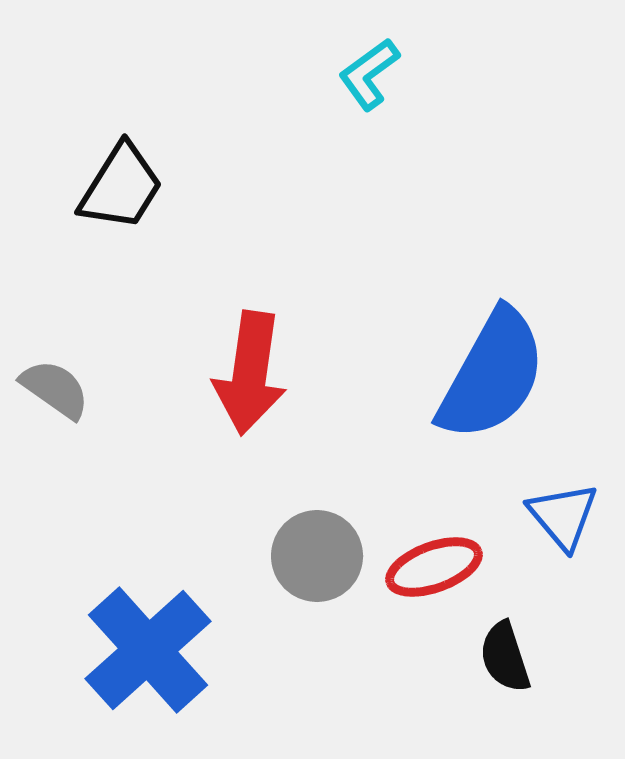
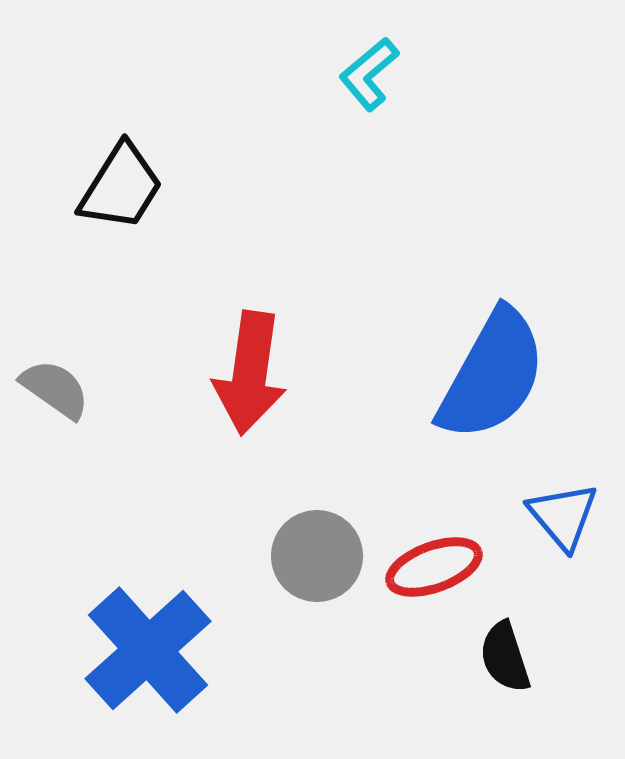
cyan L-shape: rotated 4 degrees counterclockwise
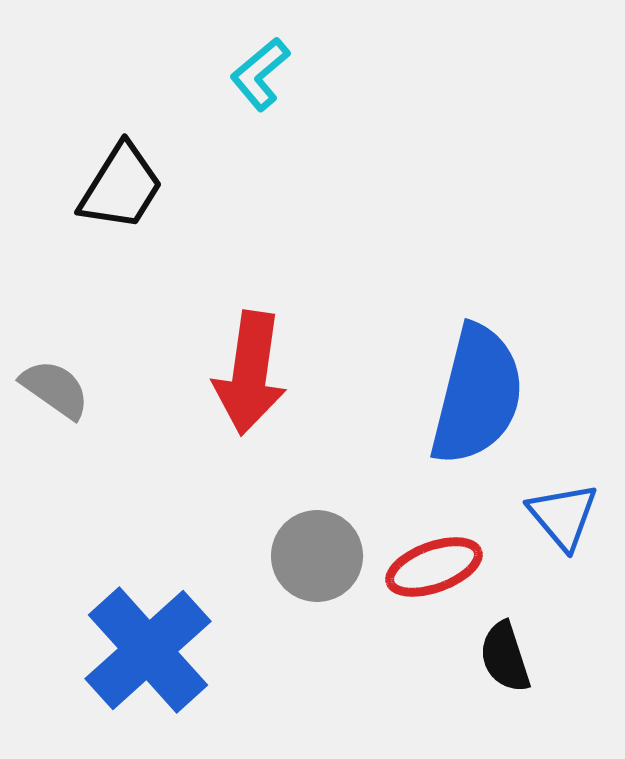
cyan L-shape: moved 109 px left
blue semicircle: moved 15 px left, 20 px down; rotated 15 degrees counterclockwise
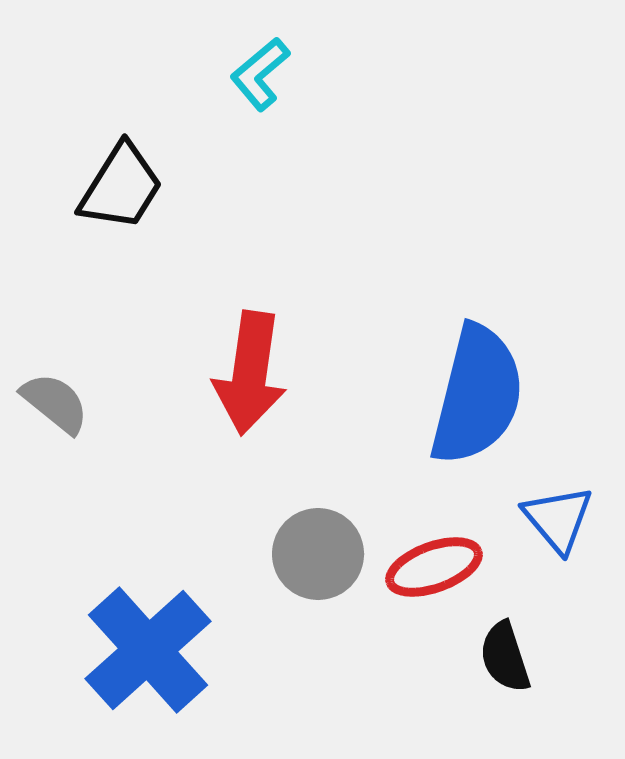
gray semicircle: moved 14 px down; rotated 4 degrees clockwise
blue triangle: moved 5 px left, 3 px down
gray circle: moved 1 px right, 2 px up
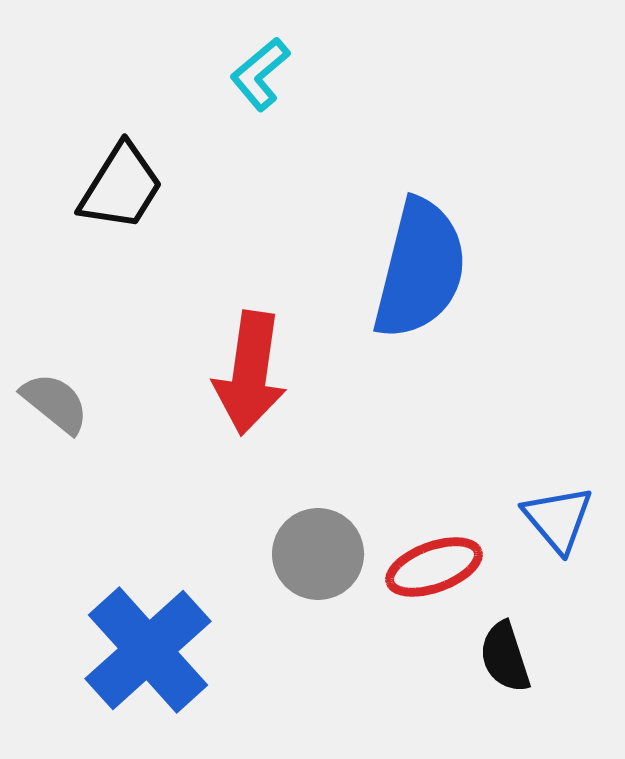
blue semicircle: moved 57 px left, 126 px up
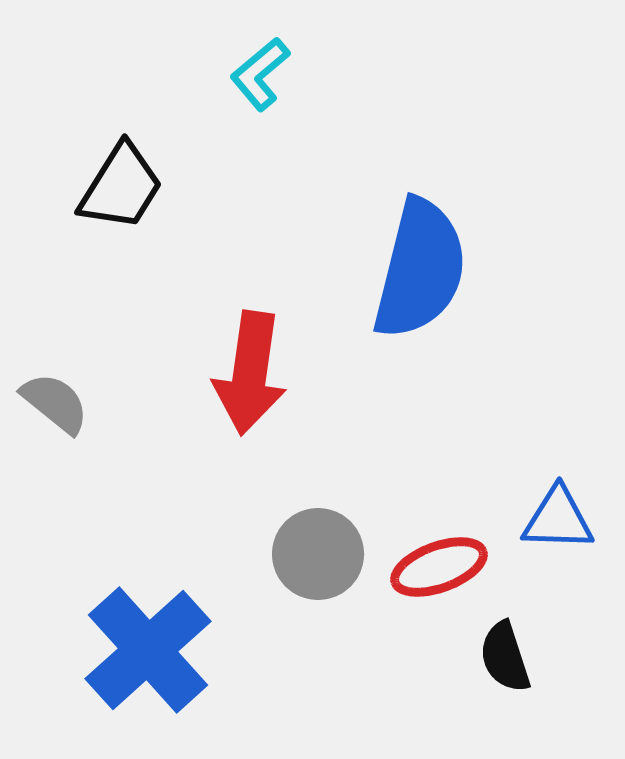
blue triangle: rotated 48 degrees counterclockwise
red ellipse: moved 5 px right
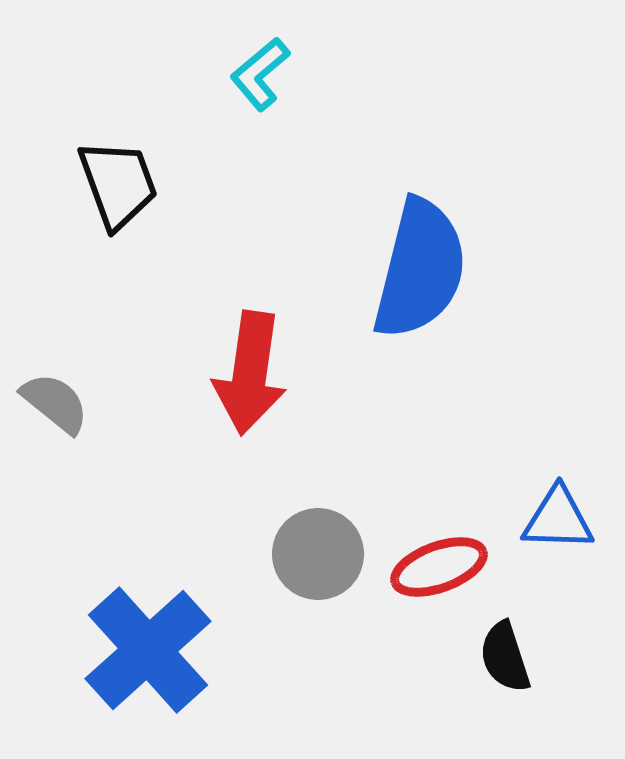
black trapezoid: moved 3 px left, 3 px up; rotated 52 degrees counterclockwise
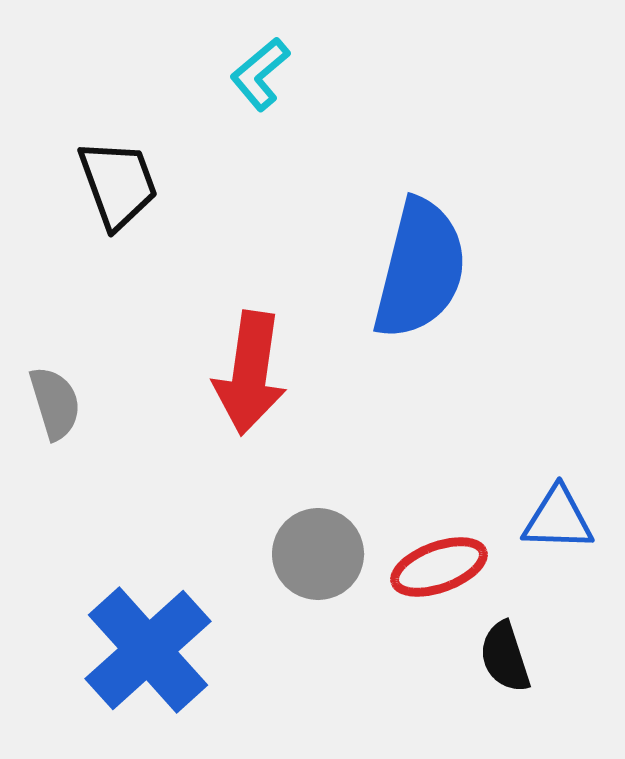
gray semicircle: rotated 34 degrees clockwise
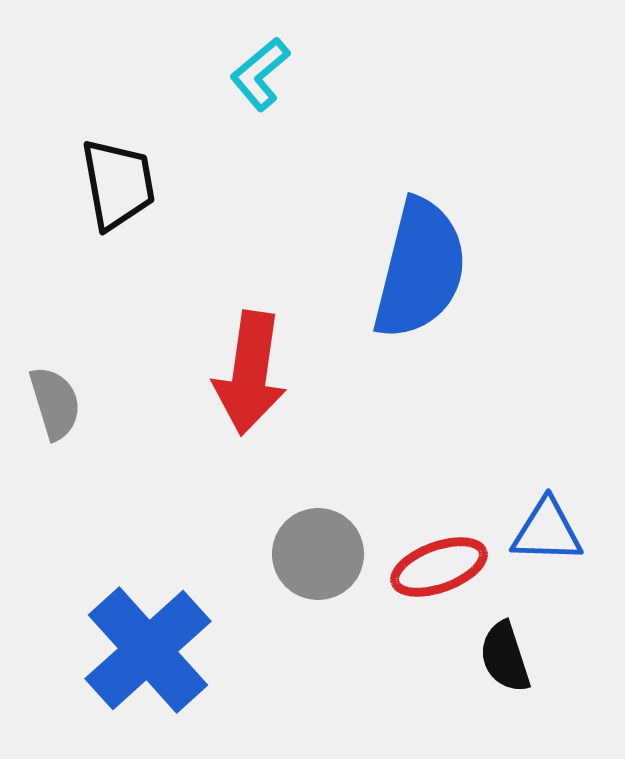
black trapezoid: rotated 10 degrees clockwise
blue triangle: moved 11 px left, 12 px down
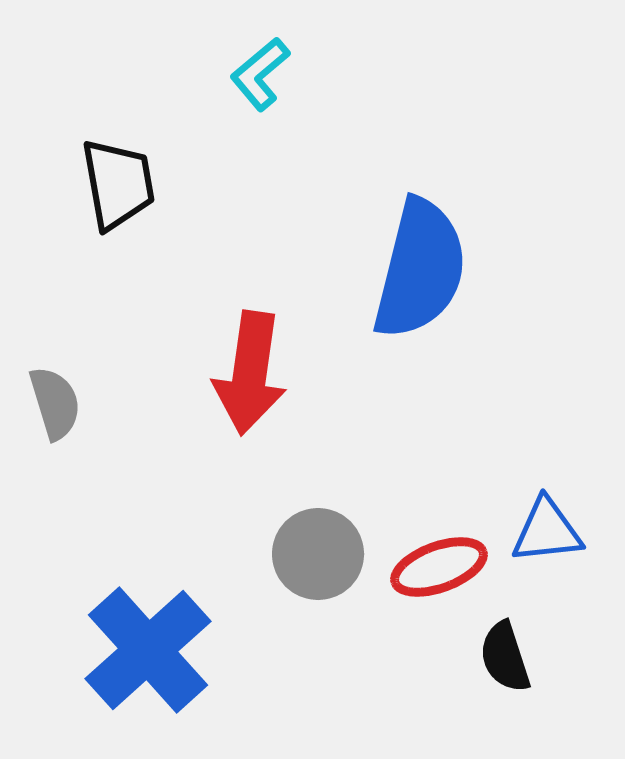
blue triangle: rotated 8 degrees counterclockwise
